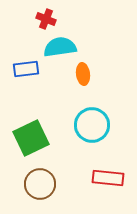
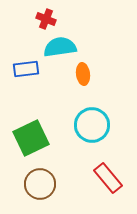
red rectangle: rotated 44 degrees clockwise
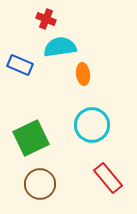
blue rectangle: moved 6 px left, 4 px up; rotated 30 degrees clockwise
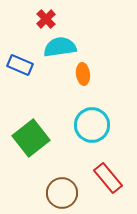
red cross: rotated 24 degrees clockwise
green square: rotated 12 degrees counterclockwise
brown circle: moved 22 px right, 9 px down
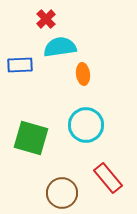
blue rectangle: rotated 25 degrees counterclockwise
cyan circle: moved 6 px left
green square: rotated 36 degrees counterclockwise
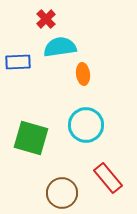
blue rectangle: moved 2 px left, 3 px up
